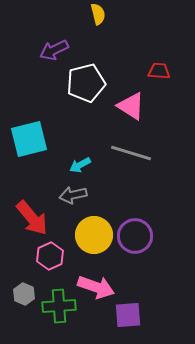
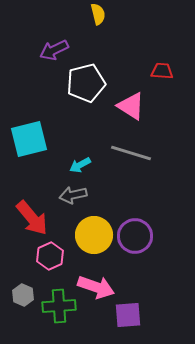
red trapezoid: moved 3 px right
gray hexagon: moved 1 px left, 1 px down
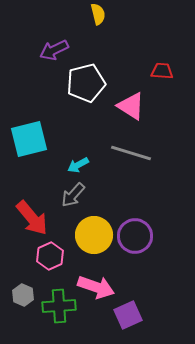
cyan arrow: moved 2 px left
gray arrow: rotated 36 degrees counterclockwise
purple square: rotated 20 degrees counterclockwise
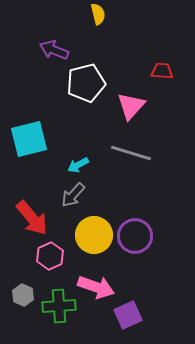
purple arrow: rotated 48 degrees clockwise
pink triangle: rotated 40 degrees clockwise
